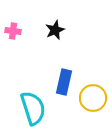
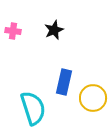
black star: moved 1 px left
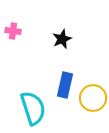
black star: moved 8 px right, 9 px down
blue rectangle: moved 1 px right, 3 px down
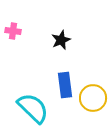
black star: moved 1 px left, 1 px down
blue rectangle: rotated 20 degrees counterclockwise
cyan semicircle: rotated 28 degrees counterclockwise
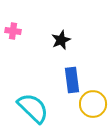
blue rectangle: moved 7 px right, 5 px up
yellow circle: moved 6 px down
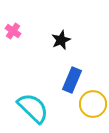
pink cross: rotated 28 degrees clockwise
blue rectangle: rotated 30 degrees clockwise
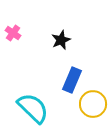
pink cross: moved 2 px down
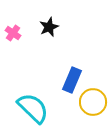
black star: moved 12 px left, 13 px up
yellow circle: moved 2 px up
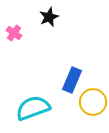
black star: moved 10 px up
pink cross: moved 1 px right
cyan semicircle: rotated 64 degrees counterclockwise
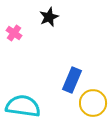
yellow circle: moved 1 px down
cyan semicircle: moved 10 px left, 2 px up; rotated 28 degrees clockwise
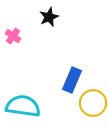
pink cross: moved 1 px left, 3 px down
